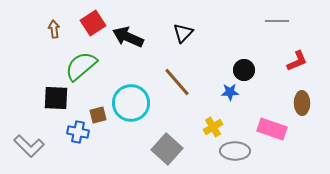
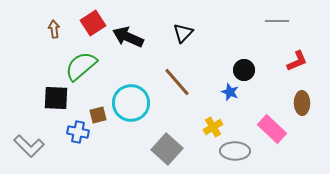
blue star: rotated 24 degrees clockwise
pink rectangle: rotated 24 degrees clockwise
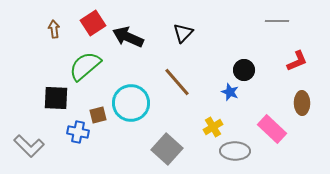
green semicircle: moved 4 px right
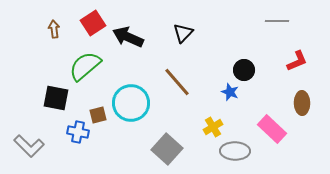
black square: rotated 8 degrees clockwise
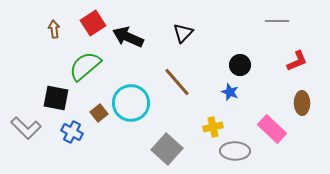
black circle: moved 4 px left, 5 px up
brown square: moved 1 px right, 2 px up; rotated 24 degrees counterclockwise
yellow cross: rotated 18 degrees clockwise
blue cross: moved 6 px left; rotated 15 degrees clockwise
gray L-shape: moved 3 px left, 18 px up
